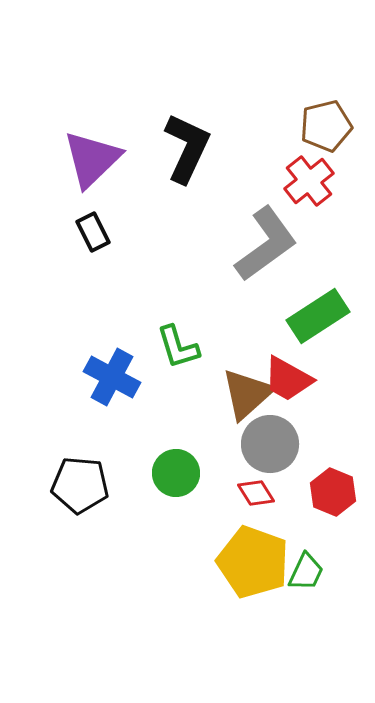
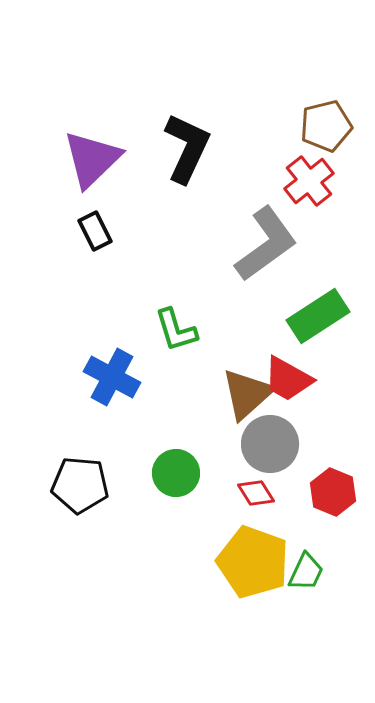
black rectangle: moved 2 px right, 1 px up
green L-shape: moved 2 px left, 17 px up
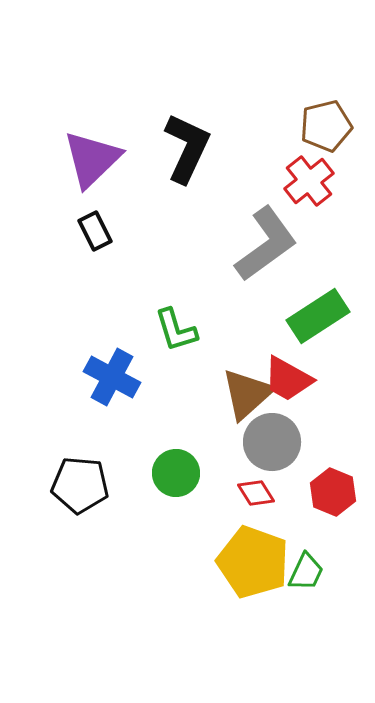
gray circle: moved 2 px right, 2 px up
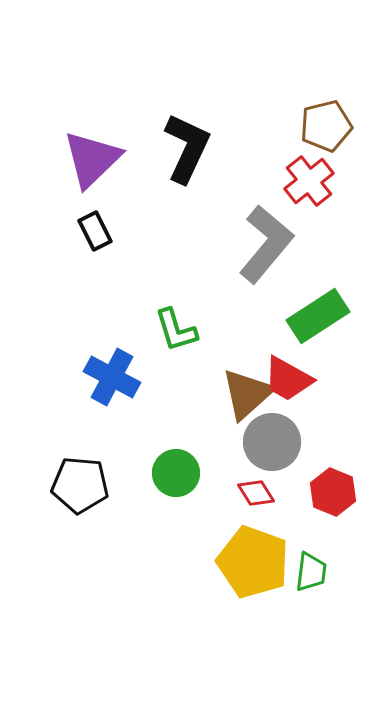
gray L-shape: rotated 14 degrees counterclockwise
green trapezoid: moved 5 px right; rotated 18 degrees counterclockwise
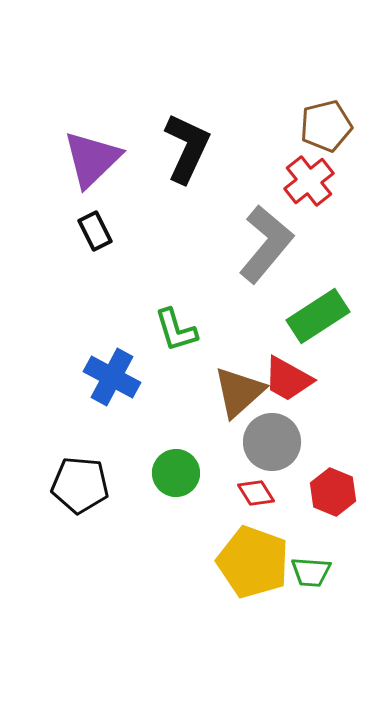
brown triangle: moved 8 px left, 2 px up
green trapezoid: rotated 87 degrees clockwise
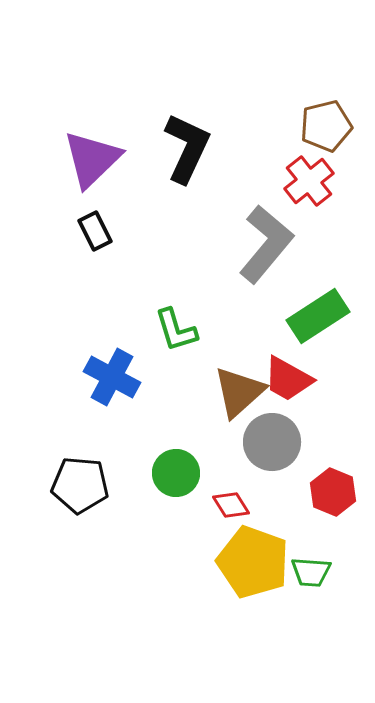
red diamond: moved 25 px left, 12 px down
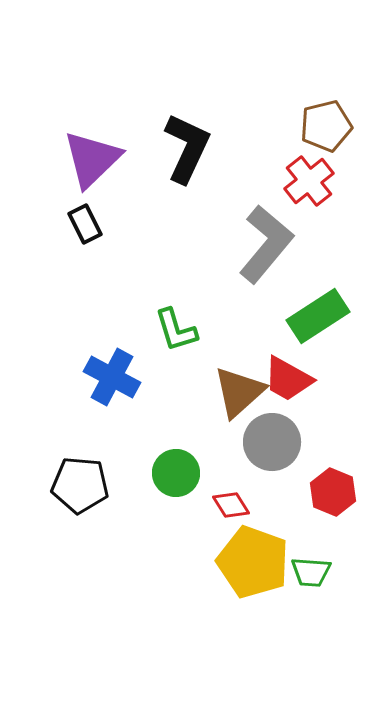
black rectangle: moved 10 px left, 7 px up
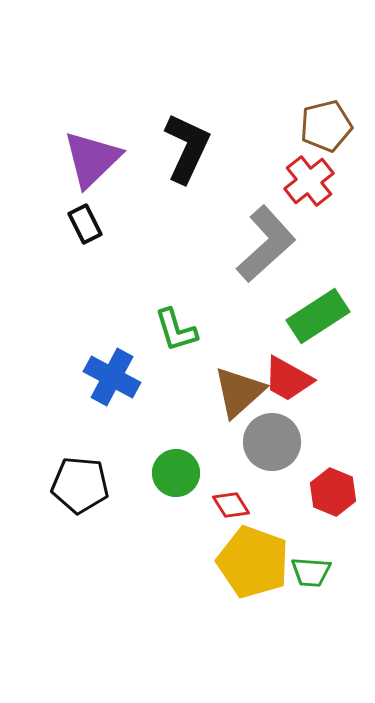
gray L-shape: rotated 8 degrees clockwise
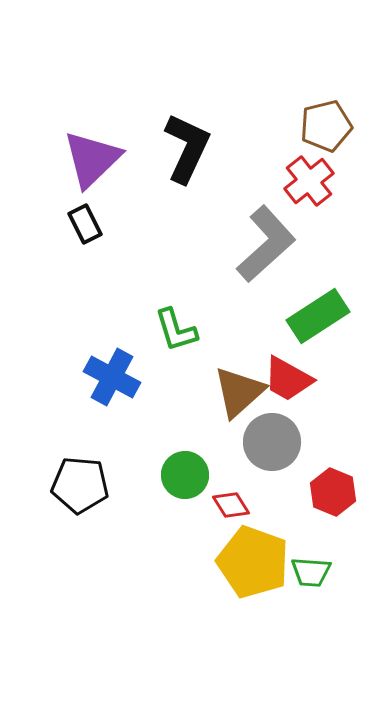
green circle: moved 9 px right, 2 px down
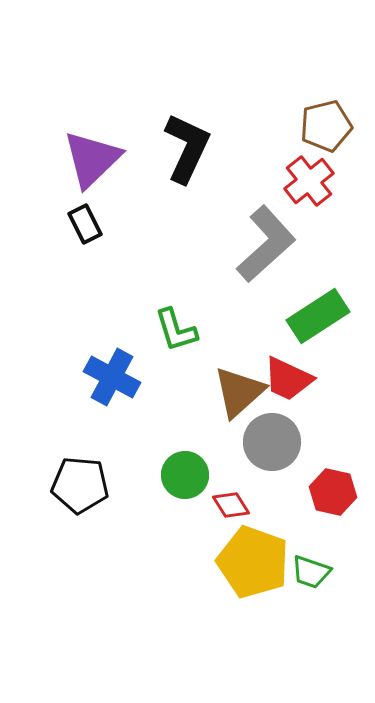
red trapezoid: rotated 4 degrees counterclockwise
red hexagon: rotated 9 degrees counterclockwise
green trapezoid: rotated 15 degrees clockwise
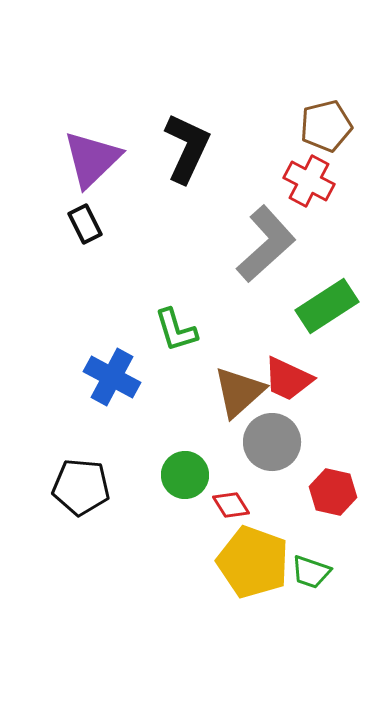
red cross: rotated 24 degrees counterclockwise
green rectangle: moved 9 px right, 10 px up
black pentagon: moved 1 px right, 2 px down
